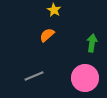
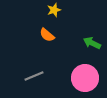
yellow star: rotated 24 degrees clockwise
orange semicircle: rotated 98 degrees counterclockwise
green arrow: rotated 72 degrees counterclockwise
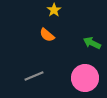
yellow star: rotated 16 degrees counterclockwise
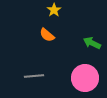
gray line: rotated 18 degrees clockwise
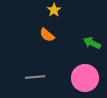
gray line: moved 1 px right, 1 px down
